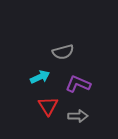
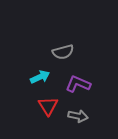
gray arrow: rotated 12 degrees clockwise
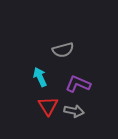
gray semicircle: moved 2 px up
cyan arrow: rotated 90 degrees counterclockwise
gray arrow: moved 4 px left, 5 px up
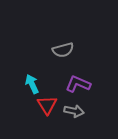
cyan arrow: moved 8 px left, 7 px down
red triangle: moved 1 px left, 1 px up
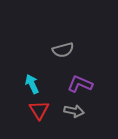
purple L-shape: moved 2 px right
red triangle: moved 8 px left, 5 px down
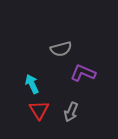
gray semicircle: moved 2 px left, 1 px up
purple L-shape: moved 3 px right, 11 px up
gray arrow: moved 3 px left, 1 px down; rotated 102 degrees clockwise
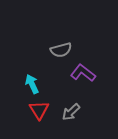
gray semicircle: moved 1 px down
purple L-shape: rotated 15 degrees clockwise
gray arrow: rotated 24 degrees clockwise
